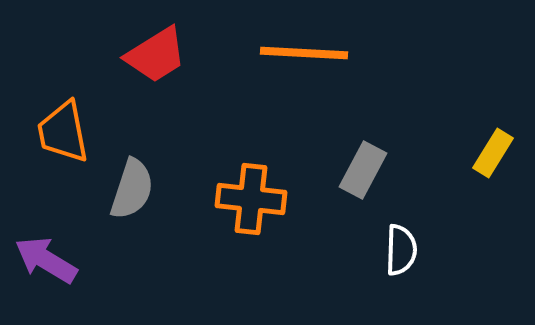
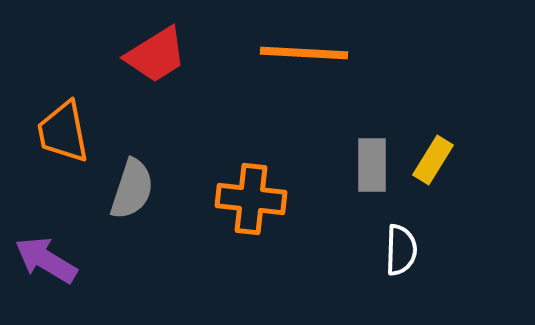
yellow rectangle: moved 60 px left, 7 px down
gray rectangle: moved 9 px right, 5 px up; rotated 28 degrees counterclockwise
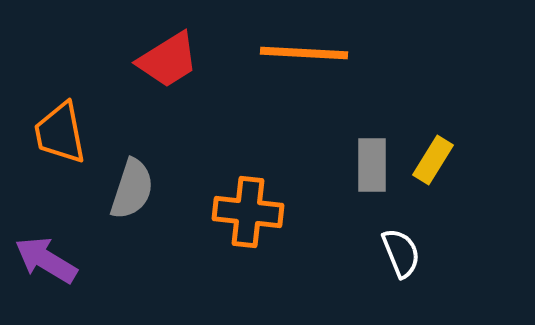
red trapezoid: moved 12 px right, 5 px down
orange trapezoid: moved 3 px left, 1 px down
orange cross: moved 3 px left, 13 px down
white semicircle: moved 3 px down; rotated 24 degrees counterclockwise
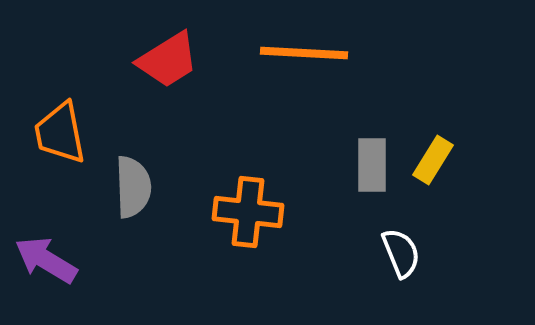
gray semicircle: moved 1 px right, 2 px up; rotated 20 degrees counterclockwise
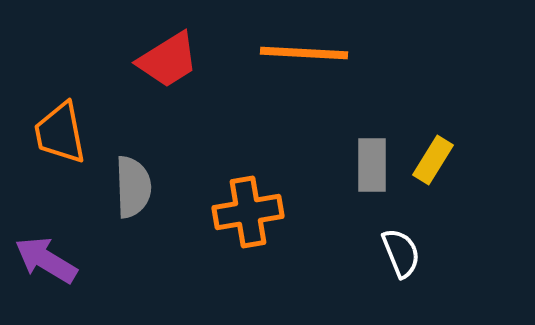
orange cross: rotated 16 degrees counterclockwise
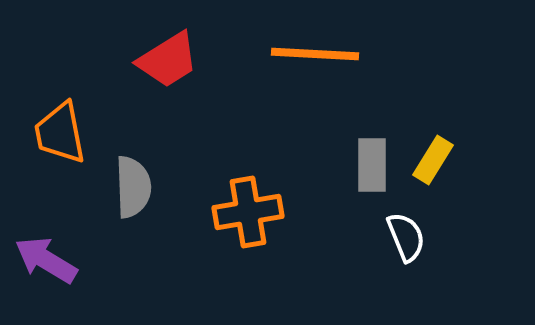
orange line: moved 11 px right, 1 px down
white semicircle: moved 5 px right, 16 px up
